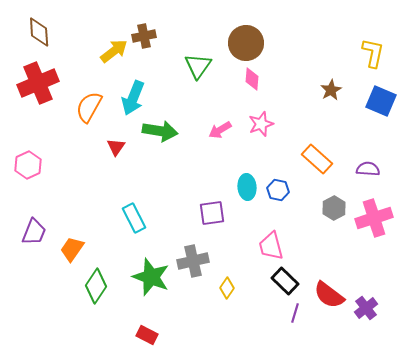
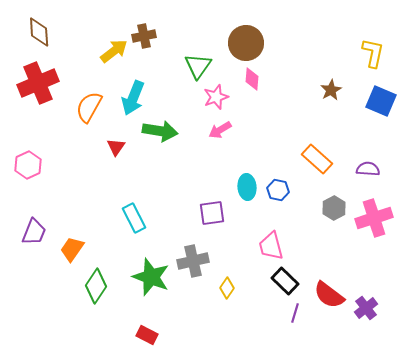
pink star: moved 45 px left, 27 px up
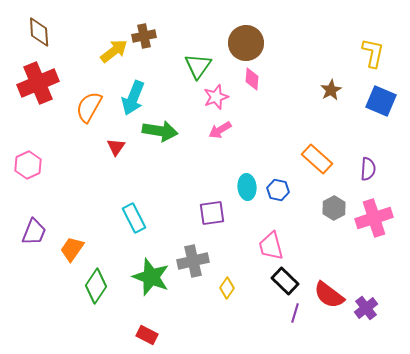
purple semicircle: rotated 90 degrees clockwise
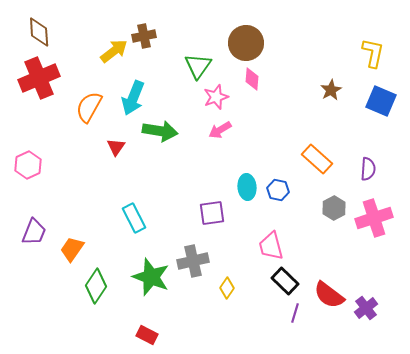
red cross: moved 1 px right, 5 px up
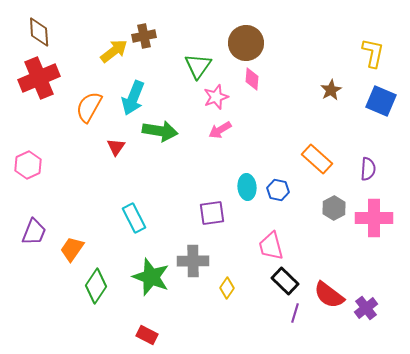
pink cross: rotated 18 degrees clockwise
gray cross: rotated 12 degrees clockwise
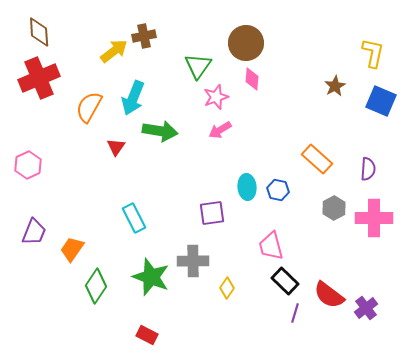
brown star: moved 4 px right, 4 px up
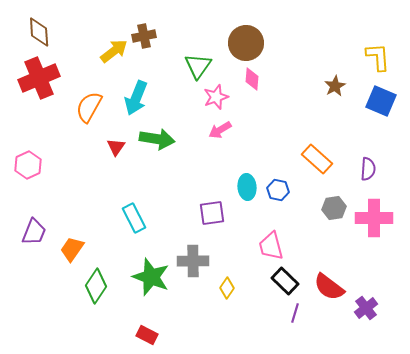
yellow L-shape: moved 5 px right, 4 px down; rotated 16 degrees counterclockwise
cyan arrow: moved 3 px right
green arrow: moved 3 px left, 8 px down
gray hexagon: rotated 20 degrees clockwise
red semicircle: moved 8 px up
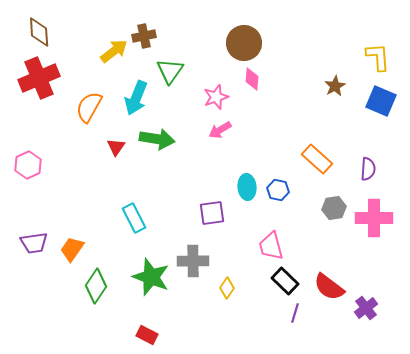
brown circle: moved 2 px left
green triangle: moved 28 px left, 5 px down
purple trapezoid: moved 11 px down; rotated 60 degrees clockwise
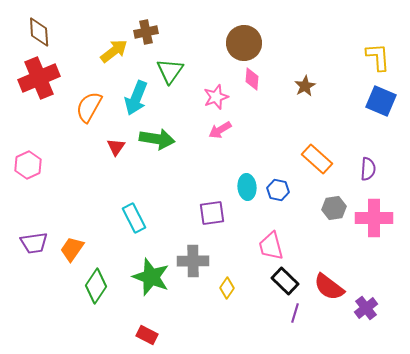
brown cross: moved 2 px right, 4 px up
brown star: moved 30 px left
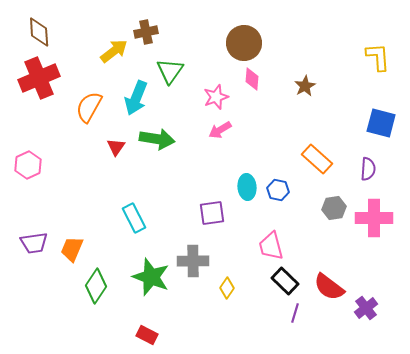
blue square: moved 22 px down; rotated 8 degrees counterclockwise
orange trapezoid: rotated 12 degrees counterclockwise
